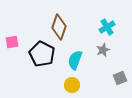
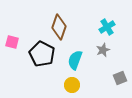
pink square: rotated 24 degrees clockwise
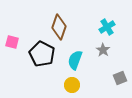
gray star: rotated 16 degrees counterclockwise
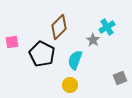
brown diamond: rotated 25 degrees clockwise
pink square: rotated 24 degrees counterclockwise
gray star: moved 10 px left, 10 px up
yellow circle: moved 2 px left
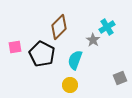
pink square: moved 3 px right, 5 px down
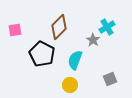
pink square: moved 17 px up
gray square: moved 10 px left, 1 px down
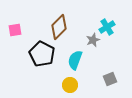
gray star: rotated 16 degrees clockwise
